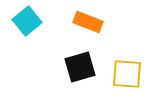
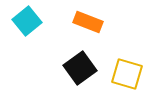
black square: moved 1 px down; rotated 20 degrees counterclockwise
yellow square: rotated 12 degrees clockwise
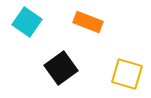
cyan square: moved 1 px down; rotated 16 degrees counterclockwise
black square: moved 19 px left
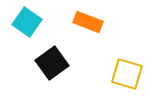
black square: moved 9 px left, 5 px up
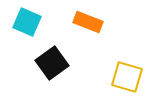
cyan square: rotated 12 degrees counterclockwise
yellow square: moved 3 px down
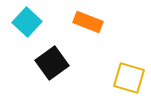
cyan square: rotated 20 degrees clockwise
yellow square: moved 2 px right, 1 px down
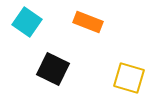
cyan square: rotated 8 degrees counterclockwise
black square: moved 1 px right, 6 px down; rotated 28 degrees counterclockwise
